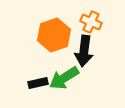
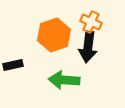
black arrow: moved 4 px right, 4 px up
green arrow: moved 2 px down; rotated 36 degrees clockwise
black rectangle: moved 25 px left, 18 px up
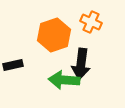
black arrow: moved 7 px left, 17 px down
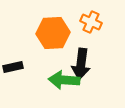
orange hexagon: moved 1 px left, 2 px up; rotated 16 degrees clockwise
black rectangle: moved 2 px down
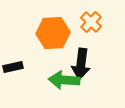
orange cross: rotated 20 degrees clockwise
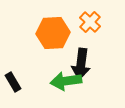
orange cross: moved 1 px left
black rectangle: moved 15 px down; rotated 72 degrees clockwise
green arrow: moved 2 px right, 1 px down; rotated 12 degrees counterclockwise
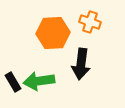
orange cross: rotated 25 degrees counterclockwise
green arrow: moved 27 px left
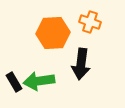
black rectangle: moved 1 px right
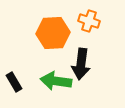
orange cross: moved 1 px left, 1 px up
green arrow: moved 17 px right; rotated 16 degrees clockwise
